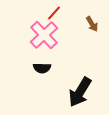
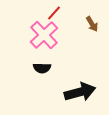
black arrow: rotated 136 degrees counterclockwise
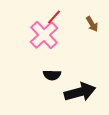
red line: moved 4 px down
black semicircle: moved 10 px right, 7 px down
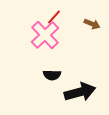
brown arrow: rotated 35 degrees counterclockwise
pink cross: moved 1 px right
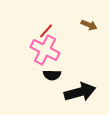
red line: moved 8 px left, 14 px down
brown arrow: moved 3 px left, 1 px down
pink cross: moved 15 px down; rotated 20 degrees counterclockwise
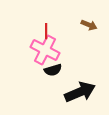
red line: rotated 42 degrees counterclockwise
black semicircle: moved 1 px right, 5 px up; rotated 18 degrees counterclockwise
black arrow: rotated 8 degrees counterclockwise
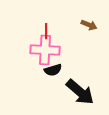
pink cross: rotated 24 degrees counterclockwise
black arrow: rotated 64 degrees clockwise
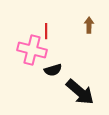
brown arrow: rotated 112 degrees counterclockwise
pink cross: moved 13 px left; rotated 12 degrees clockwise
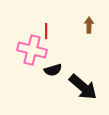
black arrow: moved 3 px right, 5 px up
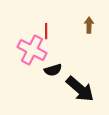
pink cross: rotated 12 degrees clockwise
black arrow: moved 3 px left, 2 px down
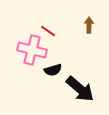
red line: moved 2 px right; rotated 56 degrees counterclockwise
pink cross: rotated 12 degrees counterclockwise
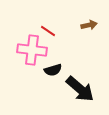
brown arrow: rotated 77 degrees clockwise
pink cross: rotated 8 degrees counterclockwise
